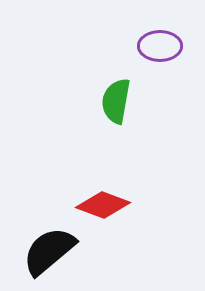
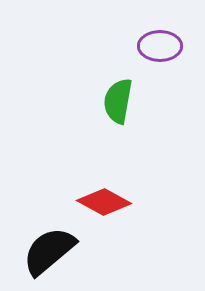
green semicircle: moved 2 px right
red diamond: moved 1 px right, 3 px up; rotated 8 degrees clockwise
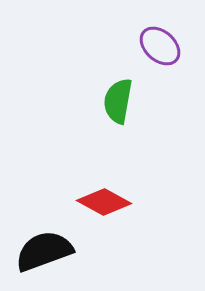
purple ellipse: rotated 42 degrees clockwise
black semicircle: moved 5 px left; rotated 20 degrees clockwise
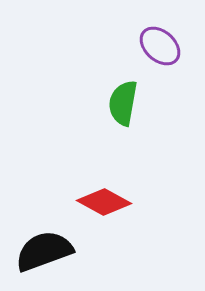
green semicircle: moved 5 px right, 2 px down
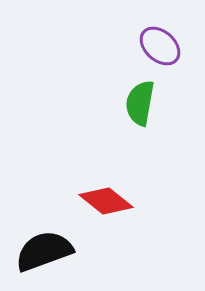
green semicircle: moved 17 px right
red diamond: moved 2 px right, 1 px up; rotated 10 degrees clockwise
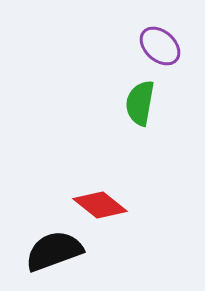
red diamond: moved 6 px left, 4 px down
black semicircle: moved 10 px right
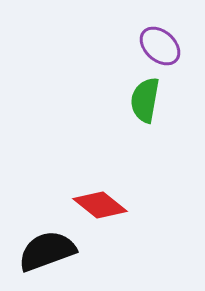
green semicircle: moved 5 px right, 3 px up
black semicircle: moved 7 px left
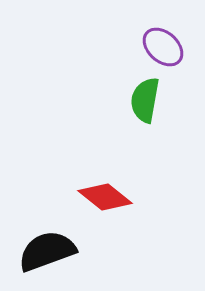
purple ellipse: moved 3 px right, 1 px down
red diamond: moved 5 px right, 8 px up
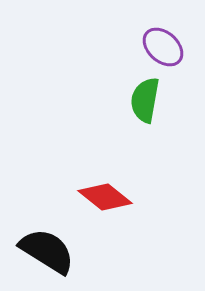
black semicircle: rotated 52 degrees clockwise
